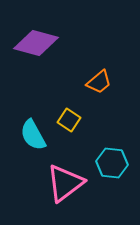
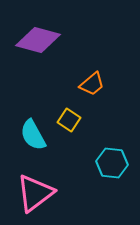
purple diamond: moved 2 px right, 3 px up
orange trapezoid: moved 7 px left, 2 px down
pink triangle: moved 30 px left, 10 px down
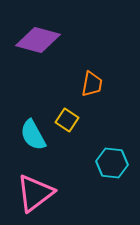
orange trapezoid: rotated 40 degrees counterclockwise
yellow square: moved 2 px left
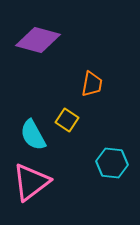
pink triangle: moved 4 px left, 11 px up
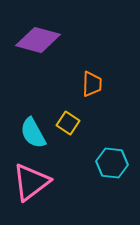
orange trapezoid: rotated 8 degrees counterclockwise
yellow square: moved 1 px right, 3 px down
cyan semicircle: moved 2 px up
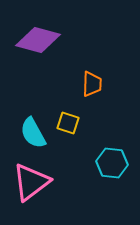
yellow square: rotated 15 degrees counterclockwise
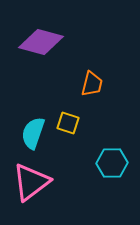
purple diamond: moved 3 px right, 2 px down
orange trapezoid: rotated 12 degrees clockwise
cyan semicircle: rotated 48 degrees clockwise
cyan hexagon: rotated 8 degrees counterclockwise
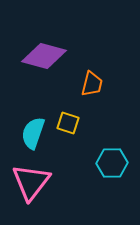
purple diamond: moved 3 px right, 14 px down
pink triangle: rotated 15 degrees counterclockwise
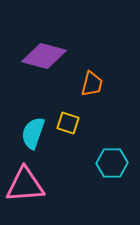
pink triangle: moved 6 px left, 3 px down; rotated 48 degrees clockwise
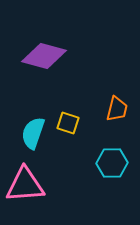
orange trapezoid: moved 25 px right, 25 px down
